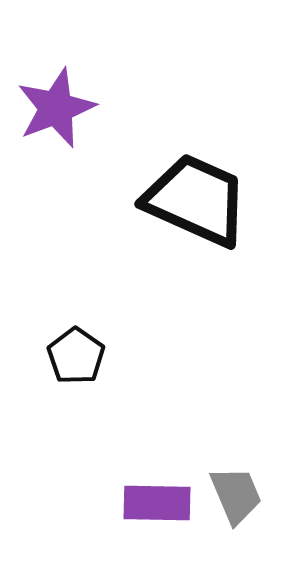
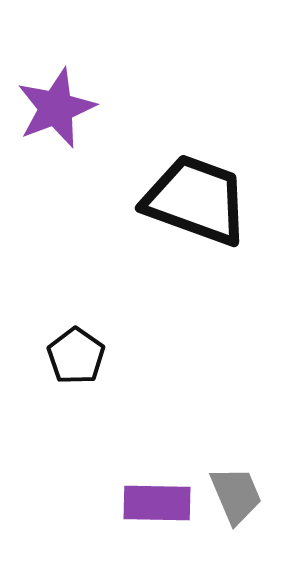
black trapezoid: rotated 4 degrees counterclockwise
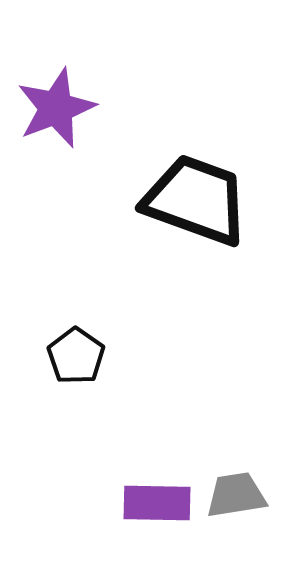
gray trapezoid: rotated 76 degrees counterclockwise
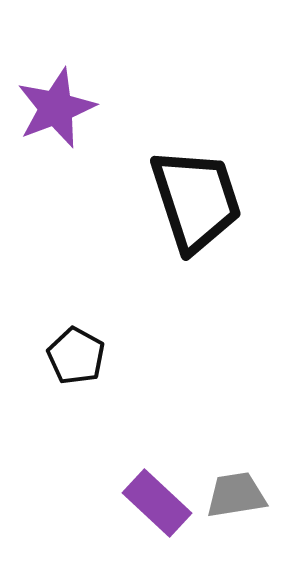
black trapezoid: rotated 52 degrees clockwise
black pentagon: rotated 6 degrees counterclockwise
purple rectangle: rotated 42 degrees clockwise
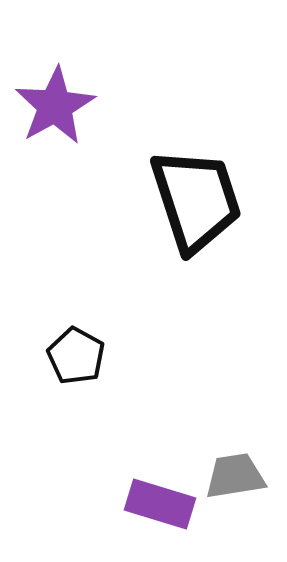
purple star: moved 1 px left, 2 px up; rotated 8 degrees counterclockwise
gray trapezoid: moved 1 px left, 19 px up
purple rectangle: moved 3 px right, 1 px down; rotated 26 degrees counterclockwise
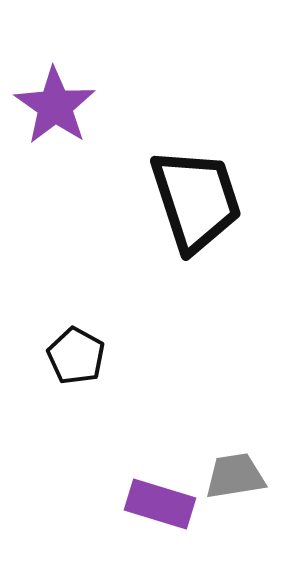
purple star: rotated 8 degrees counterclockwise
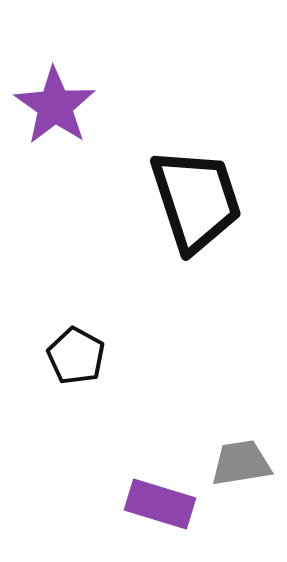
gray trapezoid: moved 6 px right, 13 px up
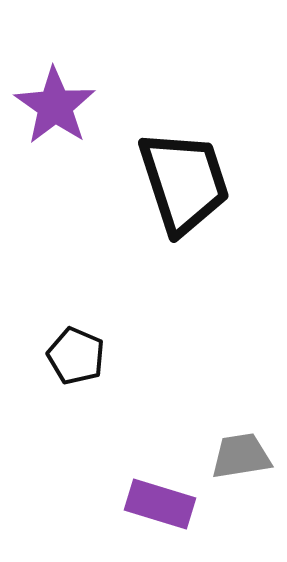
black trapezoid: moved 12 px left, 18 px up
black pentagon: rotated 6 degrees counterclockwise
gray trapezoid: moved 7 px up
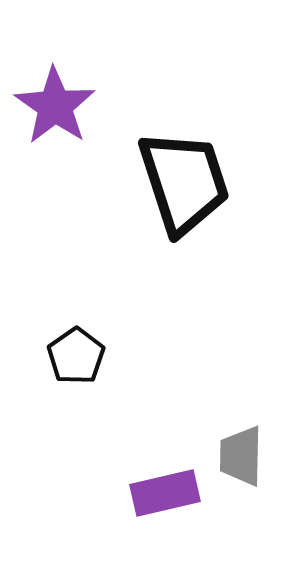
black pentagon: rotated 14 degrees clockwise
gray trapezoid: rotated 80 degrees counterclockwise
purple rectangle: moved 5 px right, 11 px up; rotated 30 degrees counterclockwise
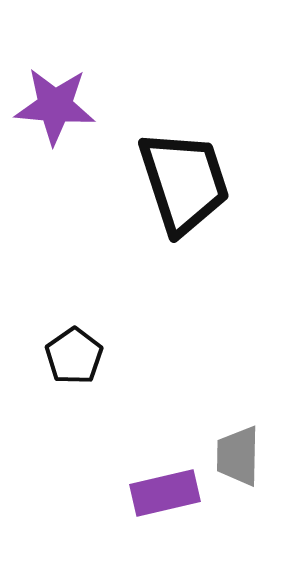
purple star: rotated 30 degrees counterclockwise
black pentagon: moved 2 px left
gray trapezoid: moved 3 px left
